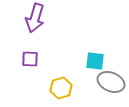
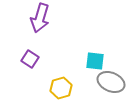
purple arrow: moved 5 px right
purple square: rotated 30 degrees clockwise
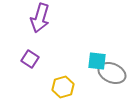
cyan square: moved 2 px right
gray ellipse: moved 1 px right, 9 px up
yellow hexagon: moved 2 px right, 1 px up
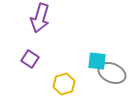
yellow hexagon: moved 1 px right, 3 px up
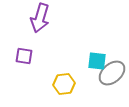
purple square: moved 6 px left, 3 px up; rotated 24 degrees counterclockwise
gray ellipse: rotated 64 degrees counterclockwise
yellow hexagon: rotated 10 degrees clockwise
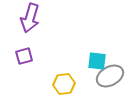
purple arrow: moved 10 px left
purple square: rotated 24 degrees counterclockwise
gray ellipse: moved 2 px left, 3 px down; rotated 12 degrees clockwise
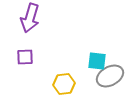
purple square: moved 1 px right, 1 px down; rotated 12 degrees clockwise
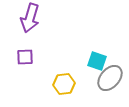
cyan square: rotated 12 degrees clockwise
gray ellipse: moved 2 px down; rotated 20 degrees counterclockwise
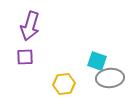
purple arrow: moved 8 px down
gray ellipse: rotated 44 degrees clockwise
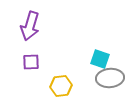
purple square: moved 6 px right, 5 px down
cyan square: moved 3 px right, 2 px up
yellow hexagon: moved 3 px left, 2 px down
